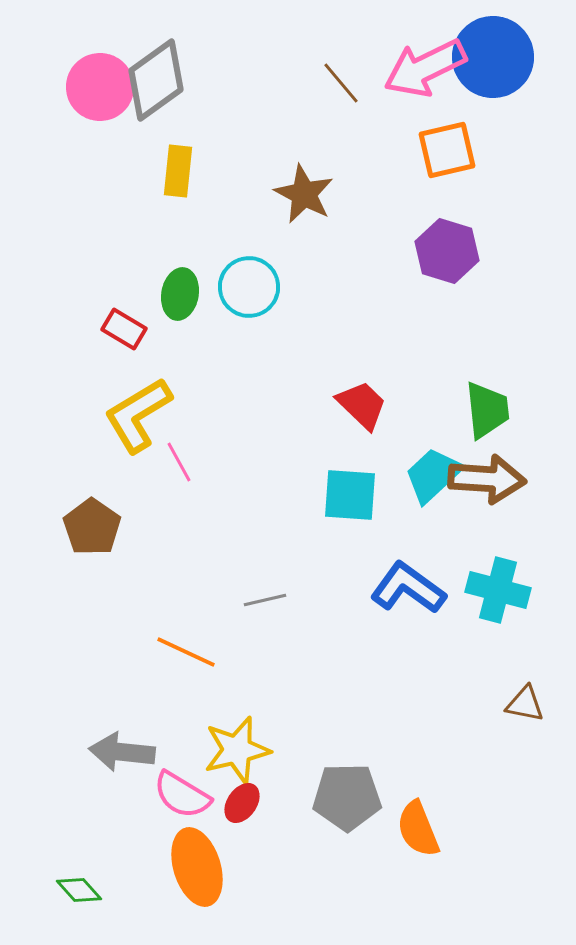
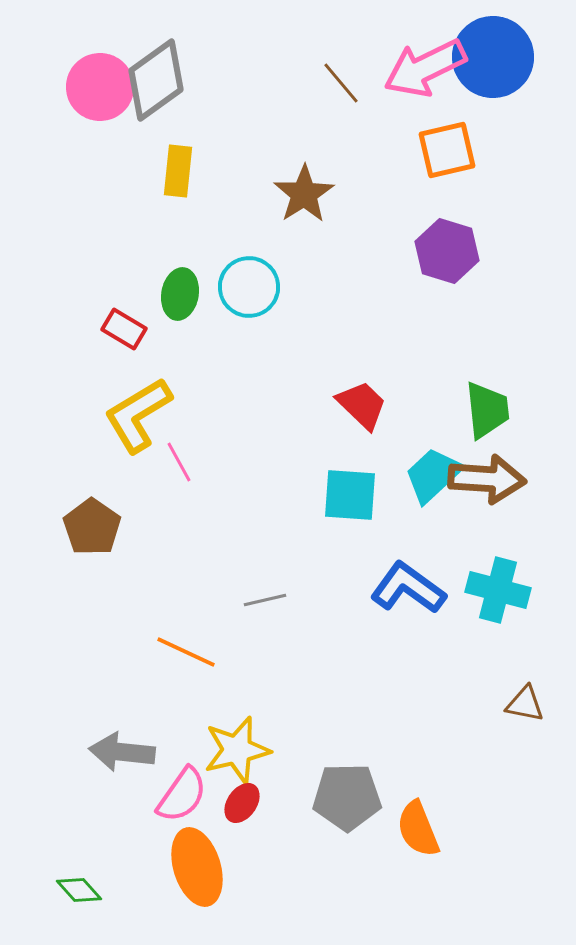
brown star: rotated 12 degrees clockwise
pink semicircle: rotated 86 degrees counterclockwise
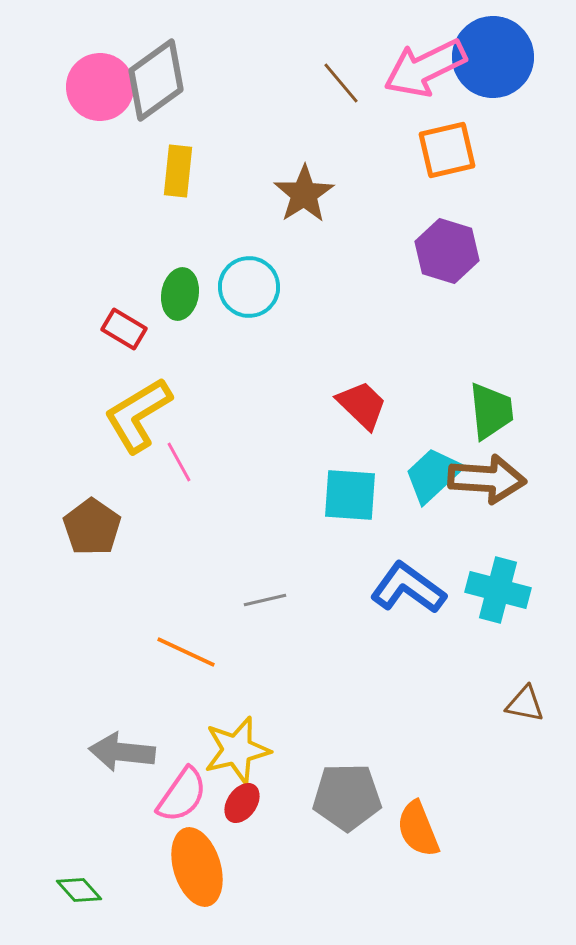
green trapezoid: moved 4 px right, 1 px down
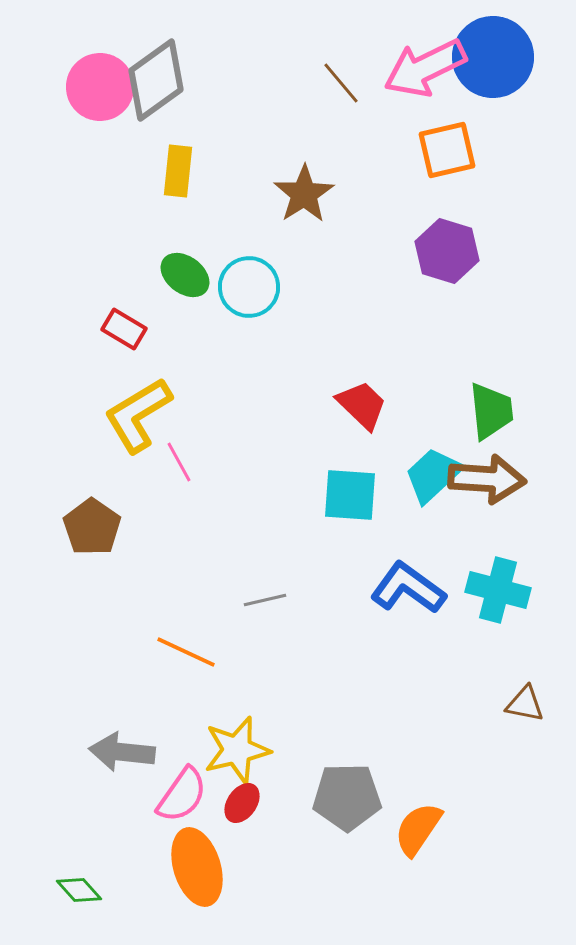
green ellipse: moved 5 px right, 19 px up; rotated 63 degrees counterclockwise
orange semicircle: rotated 56 degrees clockwise
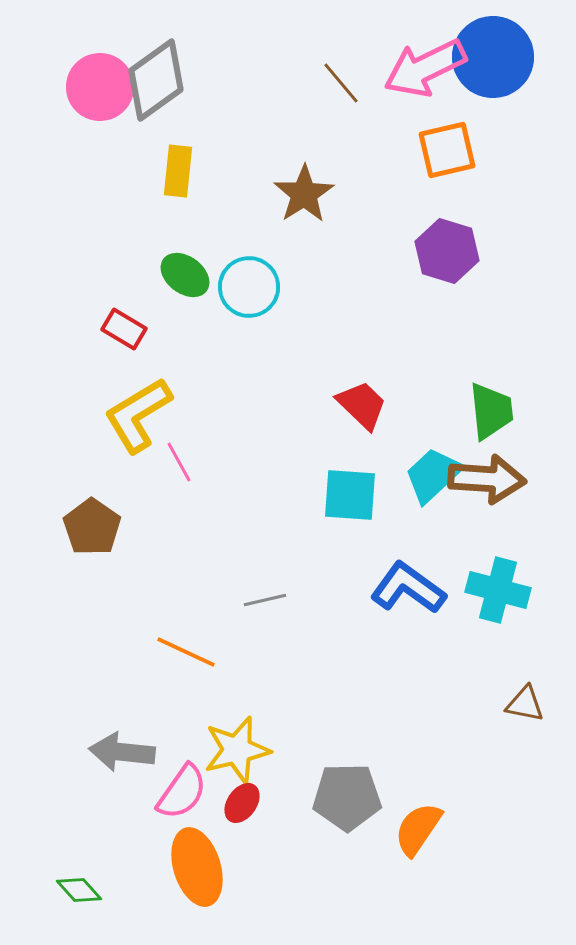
pink semicircle: moved 3 px up
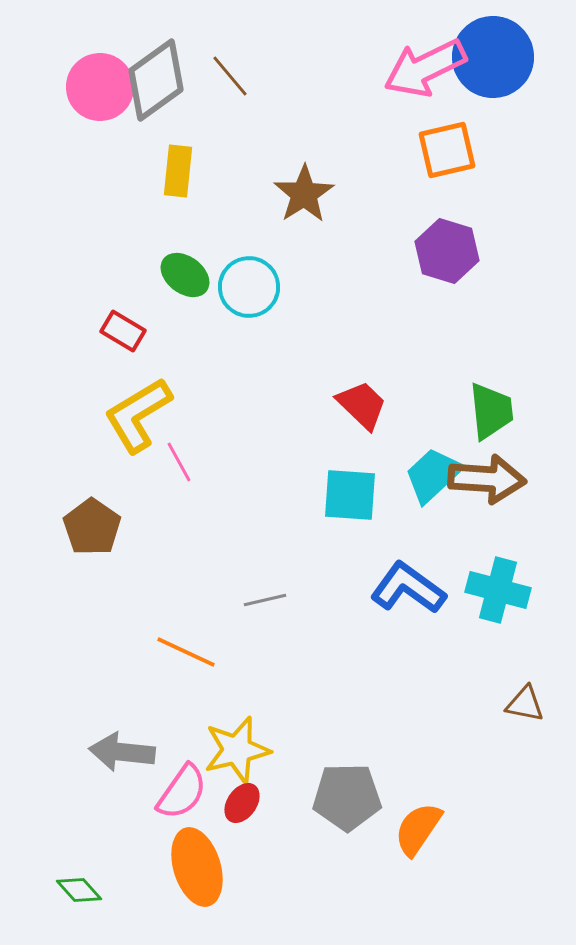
brown line: moved 111 px left, 7 px up
red rectangle: moved 1 px left, 2 px down
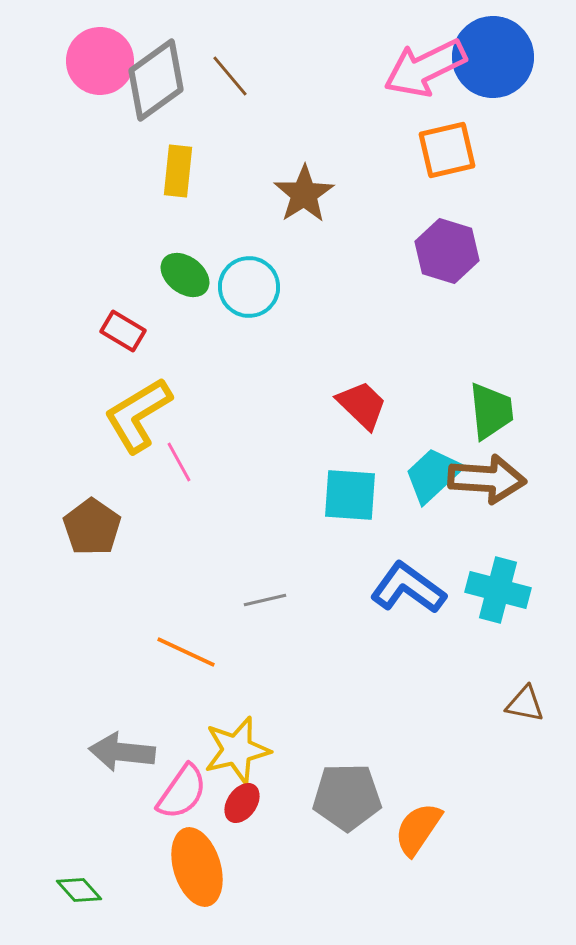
pink circle: moved 26 px up
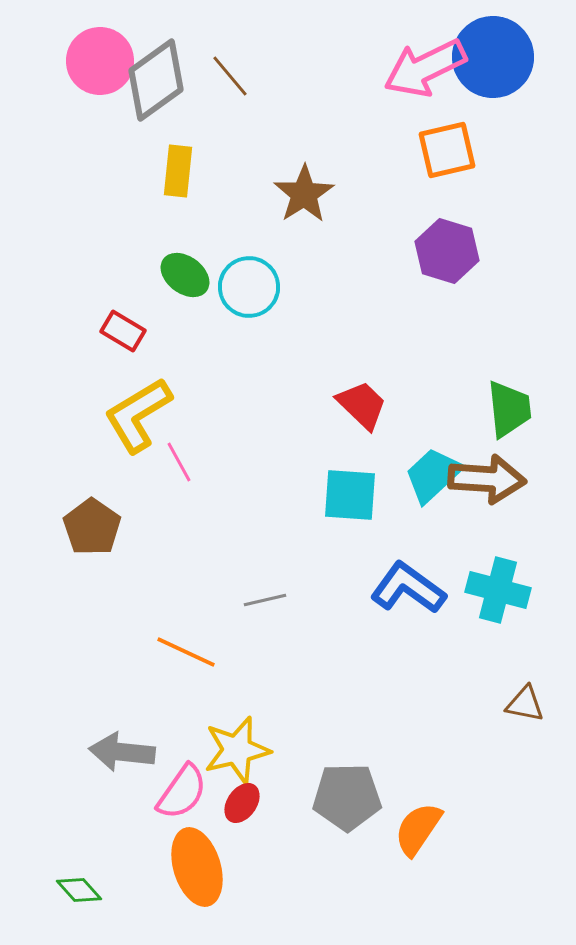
green trapezoid: moved 18 px right, 2 px up
